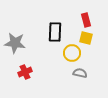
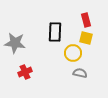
yellow circle: moved 1 px right
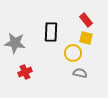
red rectangle: rotated 24 degrees counterclockwise
black rectangle: moved 4 px left
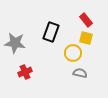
black rectangle: rotated 18 degrees clockwise
